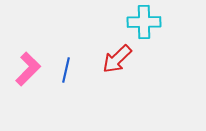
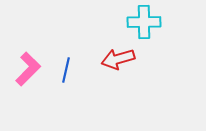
red arrow: moved 1 px right; rotated 28 degrees clockwise
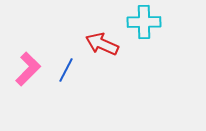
red arrow: moved 16 px left, 15 px up; rotated 40 degrees clockwise
blue line: rotated 15 degrees clockwise
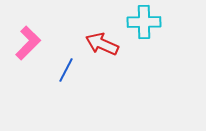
pink L-shape: moved 26 px up
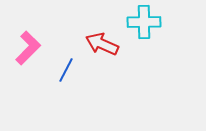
pink L-shape: moved 5 px down
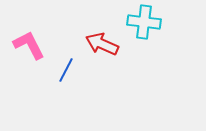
cyan cross: rotated 8 degrees clockwise
pink L-shape: moved 1 px right, 3 px up; rotated 72 degrees counterclockwise
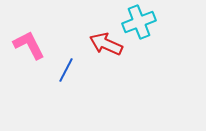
cyan cross: moved 5 px left; rotated 28 degrees counterclockwise
red arrow: moved 4 px right
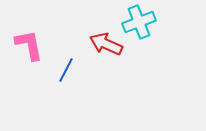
pink L-shape: rotated 16 degrees clockwise
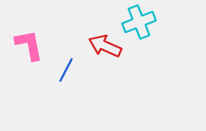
red arrow: moved 1 px left, 2 px down
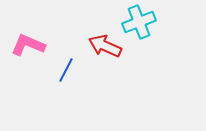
pink L-shape: moved 1 px left; rotated 56 degrees counterclockwise
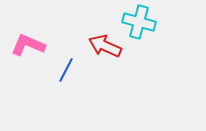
cyan cross: rotated 36 degrees clockwise
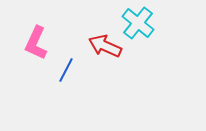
cyan cross: moved 1 px left, 1 px down; rotated 24 degrees clockwise
pink L-shape: moved 8 px right, 2 px up; rotated 88 degrees counterclockwise
